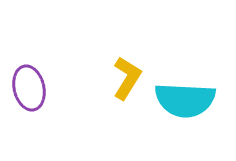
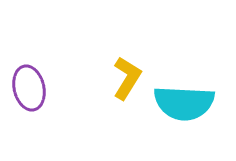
cyan semicircle: moved 1 px left, 3 px down
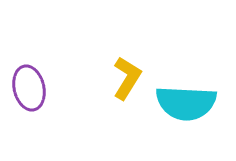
cyan semicircle: moved 2 px right
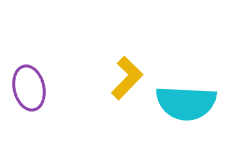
yellow L-shape: rotated 12 degrees clockwise
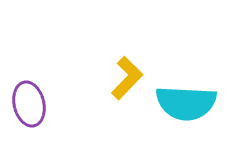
purple ellipse: moved 16 px down
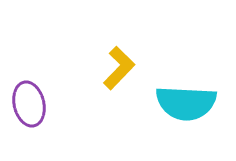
yellow L-shape: moved 8 px left, 10 px up
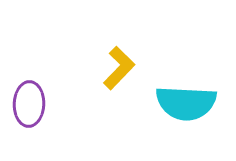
purple ellipse: rotated 15 degrees clockwise
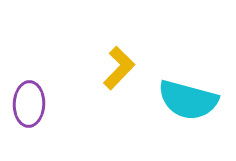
cyan semicircle: moved 2 px right, 3 px up; rotated 12 degrees clockwise
